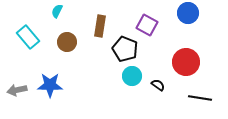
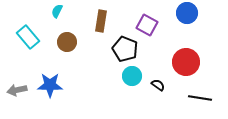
blue circle: moved 1 px left
brown rectangle: moved 1 px right, 5 px up
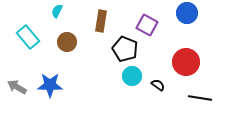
gray arrow: moved 3 px up; rotated 42 degrees clockwise
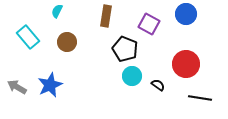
blue circle: moved 1 px left, 1 px down
brown rectangle: moved 5 px right, 5 px up
purple square: moved 2 px right, 1 px up
red circle: moved 2 px down
blue star: rotated 25 degrees counterclockwise
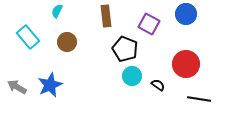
brown rectangle: rotated 15 degrees counterclockwise
black line: moved 1 px left, 1 px down
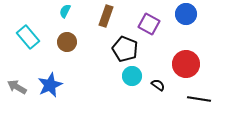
cyan semicircle: moved 8 px right
brown rectangle: rotated 25 degrees clockwise
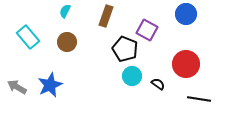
purple square: moved 2 px left, 6 px down
black semicircle: moved 1 px up
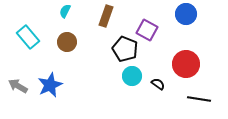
gray arrow: moved 1 px right, 1 px up
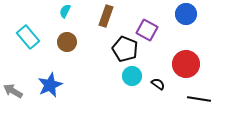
gray arrow: moved 5 px left, 5 px down
